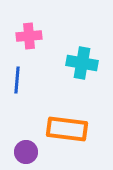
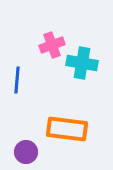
pink cross: moved 23 px right, 9 px down; rotated 15 degrees counterclockwise
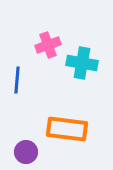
pink cross: moved 4 px left
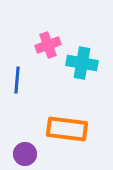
purple circle: moved 1 px left, 2 px down
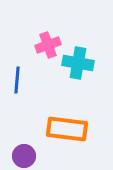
cyan cross: moved 4 px left
purple circle: moved 1 px left, 2 px down
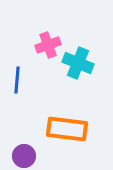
cyan cross: rotated 12 degrees clockwise
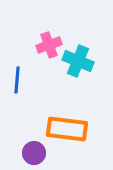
pink cross: moved 1 px right
cyan cross: moved 2 px up
purple circle: moved 10 px right, 3 px up
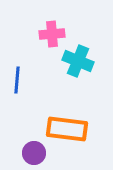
pink cross: moved 3 px right, 11 px up; rotated 15 degrees clockwise
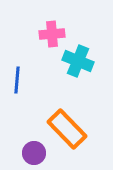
orange rectangle: rotated 39 degrees clockwise
